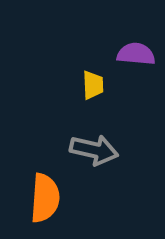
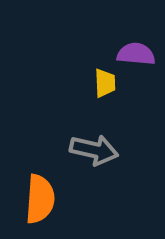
yellow trapezoid: moved 12 px right, 2 px up
orange semicircle: moved 5 px left, 1 px down
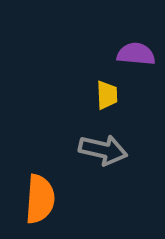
yellow trapezoid: moved 2 px right, 12 px down
gray arrow: moved 9 px right
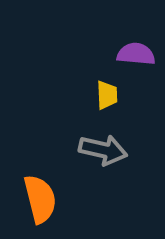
orange semicircle: rotated 18 degrees counterclockwise
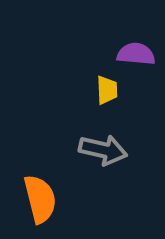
yellow trapezoid: moved 5 px up
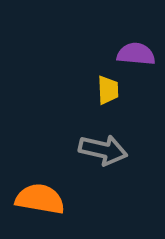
yellow trapezoid: moved 1 px right
orange semicircle: rotated 66 degrees counterclockwise
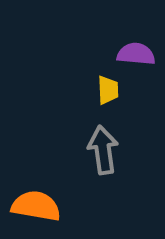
gray arrow: rotated 111 degrees counterclockwise
orange semicircle: moved 4 px left, 7 px down
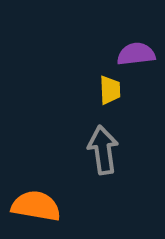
purple semicircle: rotated 12 degrees counterclockwise
yellow trapezoid: moved 2 px right
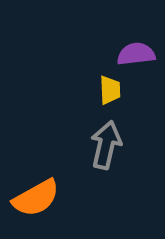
gray arrow: moved 3 px right, 5 px up; rotated 21 degrees clockwise
orange semicircle: moved 8 px up; rotated 141 degrees clockwise
